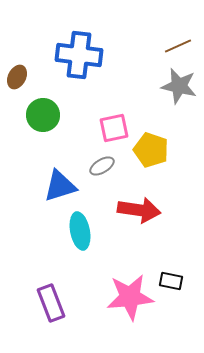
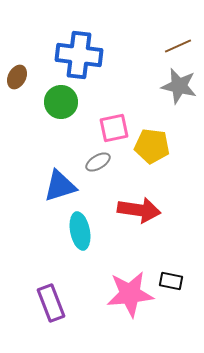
green circle: moved 18 px right, 13 px up
yellow pentagon: moved 1 px right, 4 px up; rotated 12 degrees counterclockwise
gray ellipse: moved 4 px left, 4 px up
pink star: moved 3 px up
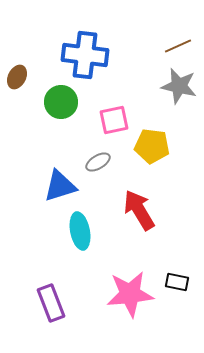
blue cross: moved 6 px right
pink square: moved 8 px up
red arrow: rotated 129 degrees counterclockwise
black rectangle: moved 6 px right, 1 px down
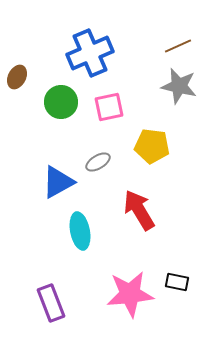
blue cross: moved 5 px right, 2 px up; rotated 30 degrees counterclockwise
pink square: moved 5 px left, 13 px up
blue triangle: moved 2 px left, 4 px up; rotated 12 degrees counterclockwise
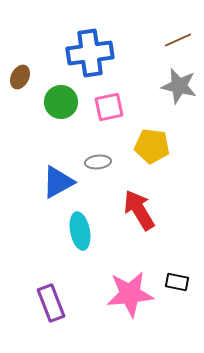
brown line: moved 6 px up
blue cross: rotated 15 degrees clockwise
brown ellipse: moved 3 px right
gray ellipse: rotated 25 degrees clockwise
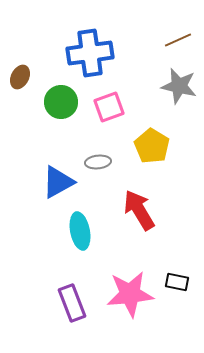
pink square: rotated 8 degrees counterclockwise
yellow pentagon: rotated 24 degrees clockwise
purple rectangle: moved 21 px right
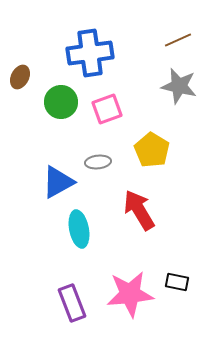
pink square: moved 2 px left, 2 px down
yellow pentagon: moved 4 px down
cyan ellipse: moved 1 px left, 2 px up
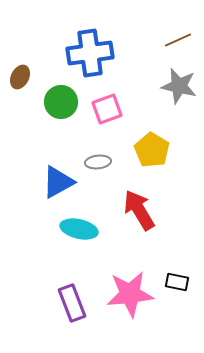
cyan ellipse: rotated 66 degrees counterclockwise
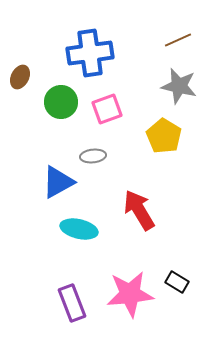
yellow pentagon: moved 12 px right, 14 px up
gray ellipse: moved 5 px left, 6 px up
black rectangle: rotated 20 degrees clockwise
